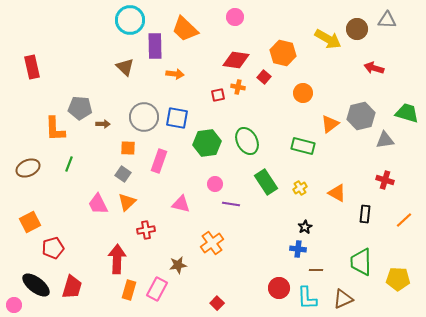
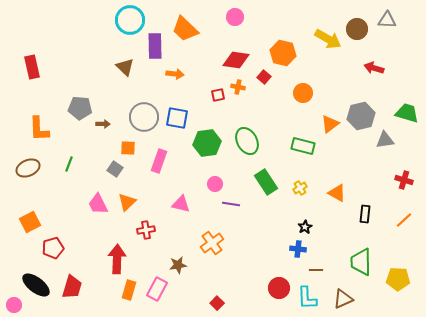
orange L-shape at (55, 129): moved 16 px left
gray square at (123, 174): moved 8 px left, 5 px up
red cross at (385, 180): moved 19 px right
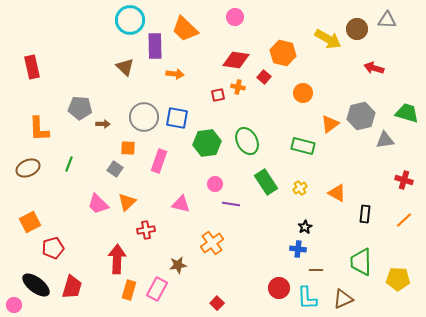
pink trapezoid at (98, 204): rotated 20 degrees counterclockwise
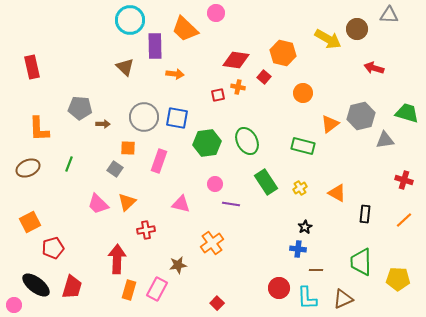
pink circle at (235, 17): moved 19 px left, 4 px up
gray triangle at (387, 20): moved 2 px right, 5 px up
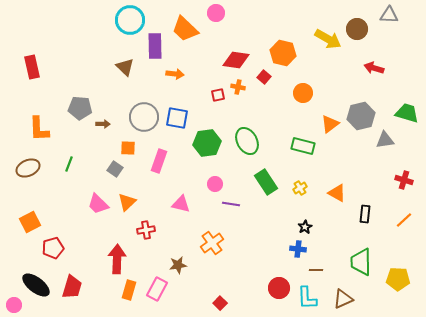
red square at (217, 303): moved 3 px right
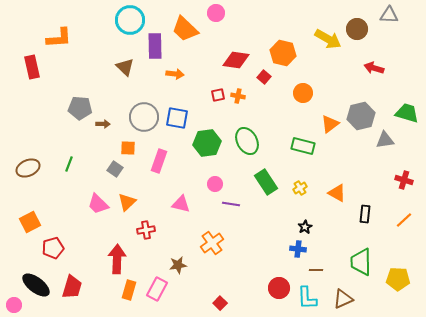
orange cross at (238, 87): moved 9 px down
orange L-shape at (39, 129): moved 20 px right, 91 px up; rotated 92 degrees counterclockwise
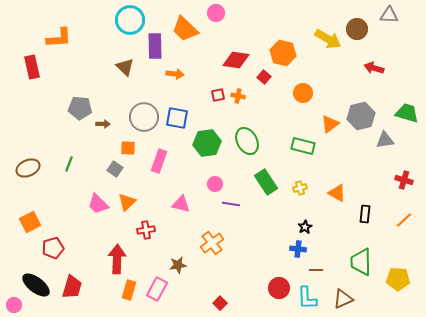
yellow cross at (300, 188): rotated 16 degrees clockwise
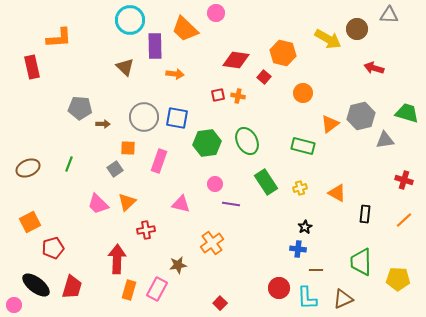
gray square at (115, 169): rotated 21 degrees clockwise
